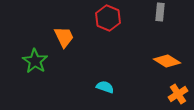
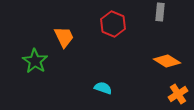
red hexagon: moved 5 px right, 6 px down
cyan semicircle: moved 2 px left, 1 px down
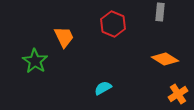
orange diamond: moved 2 px left, 2 px up
cyan semicircle: rotated 48 degrees counterclockwise
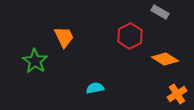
gray rectangle: rotated 66 degrees counterclockwise
red hexagon: moved 17 px right, 12 px down; rotated 10 degrees clockwise
cyan semicircle: moved 8 px left; rotated 18 degrees clockwise
orange cross: moved 1 px left
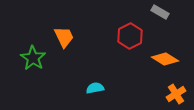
green star: moved 2 px left, 3 px up
orange cross: moved 1 px left
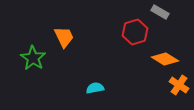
red hexagon: moved 5 px right, 4 px up; rotated 10 degrees clockwise
orange cross: moved 3 px right, 9 px up; rotated 24 degrees counterclockwise
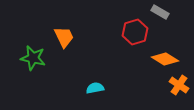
green star: rotated 20 degrees counterclockwise
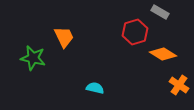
orange diamond: moved 2 px left, 5 px up
cyan semicircle: rotated 24 degrees clockwise
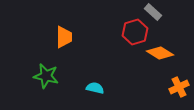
gray rectangle: moved 7 px left; rotated 12 degrees clockwise
orange trapezoid: rotated 25 degrees clockwise
orange diamond: moved 3 px left, 1 px up
green star: moved 13 px right, 18 px down
orange cross: moved 2 px down; rotated 30 degrees clockwise
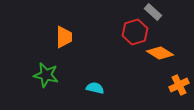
green star: moved 1 px up
orange cross: moved 2 px up
